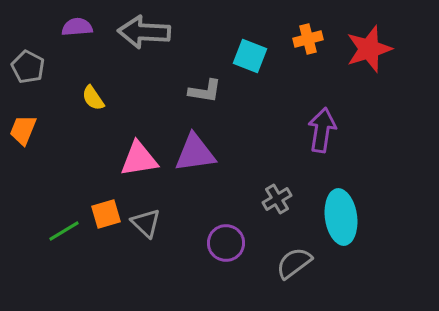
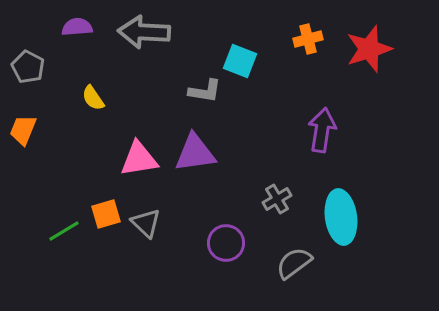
cyan square: moved 10 px left, 5 px down
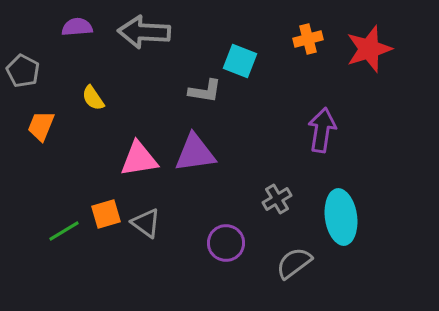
gray pentagon: moved 5 px left, 4 px down
orange trapezoid: moved 18 px right, 4 px up
gray triangle: rotated 8 degrees counterclockwise
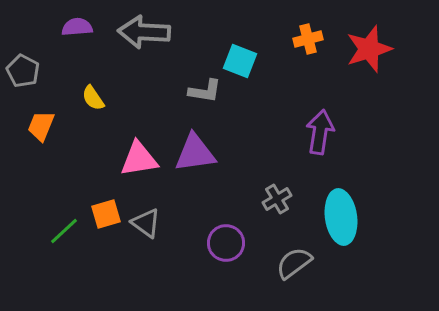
purple arrow: moved 2 px left, 2 px down
green line: rotated 12 degrees counterclockwise
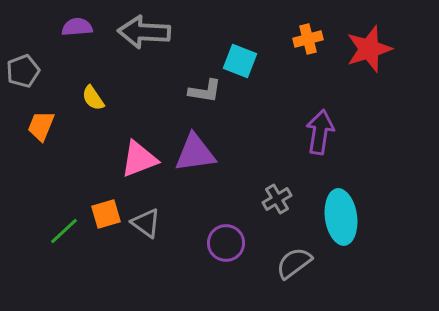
gray pentagon: rotated 24 degrees clockwise
pink triangle: rotated 12 degrees counterclockwise
